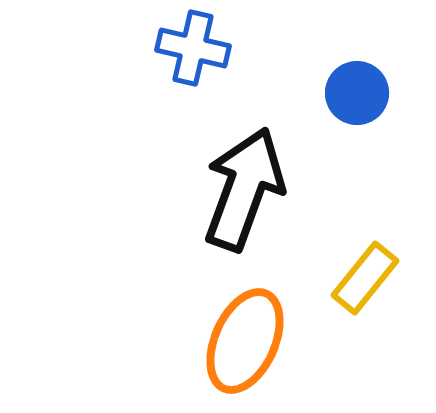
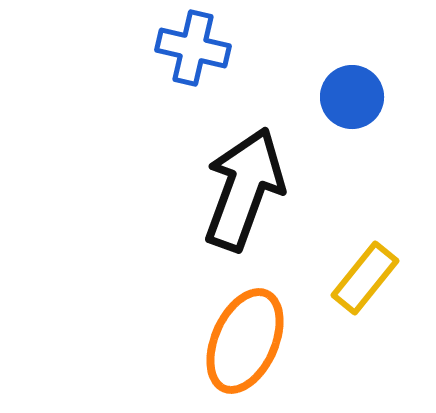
blue circle: moved 5 px left, 4 px down
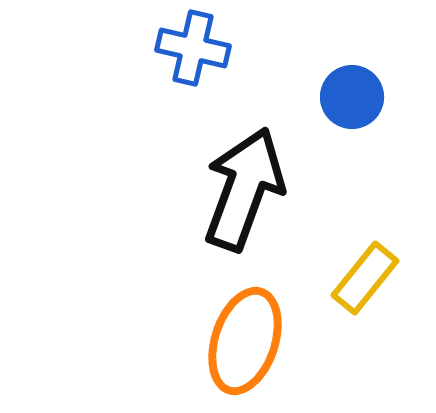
orange ellipse: rotated 6 degrees counterclockwise
